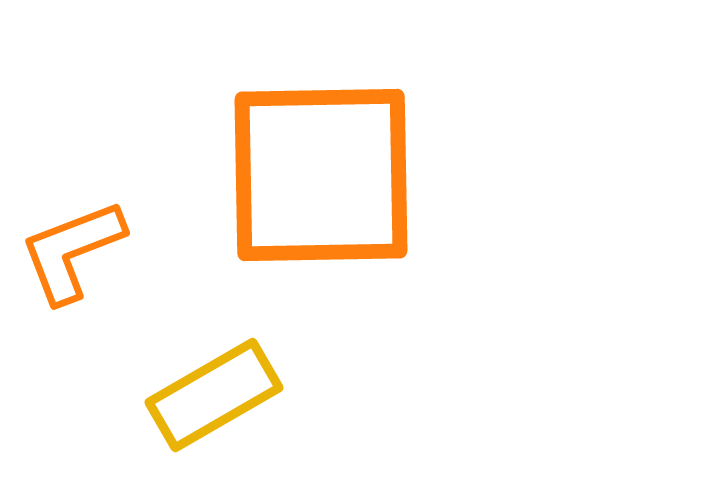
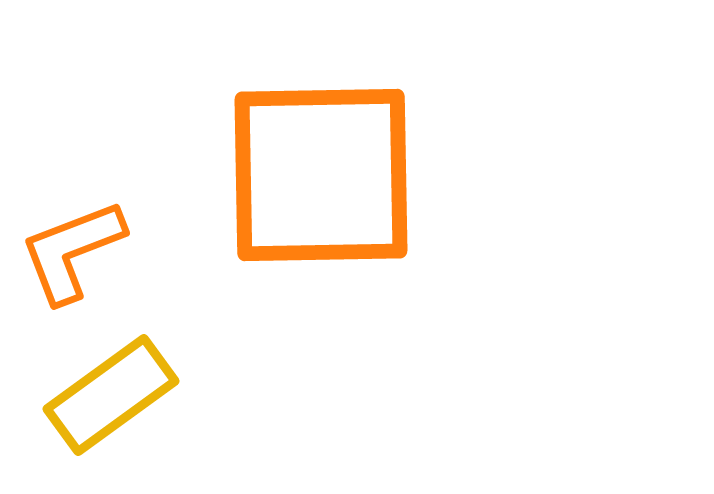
yellow rectangle: moved 103 px left; rotated 6 degrees counterclockwise
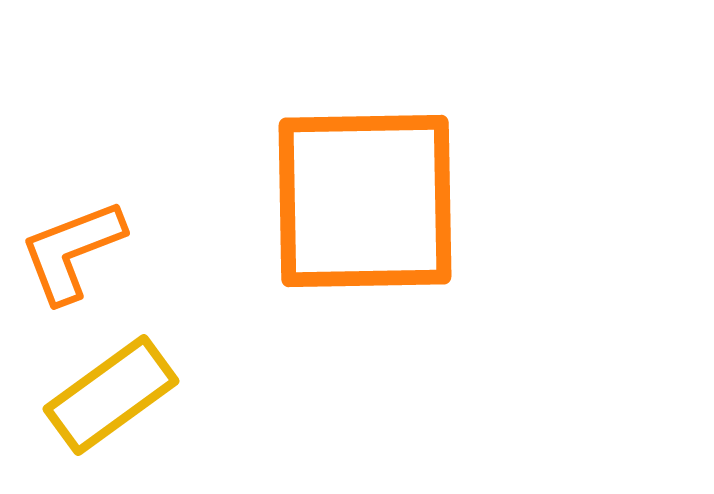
orange square: moved 44 px right, 26 px down
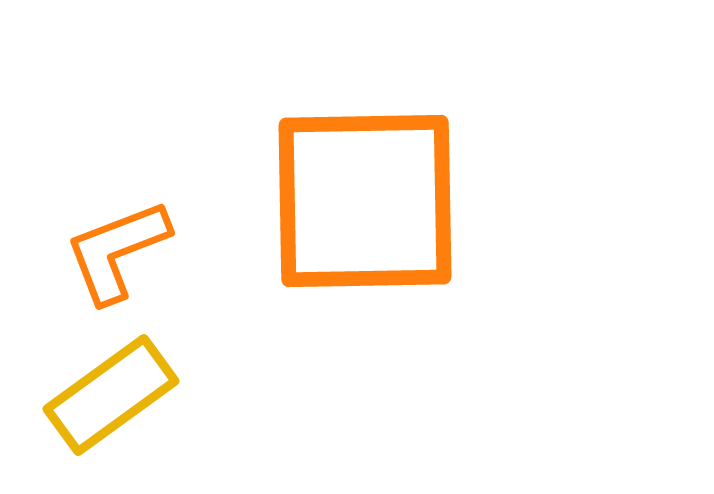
orange L-shape: moved 45 px right
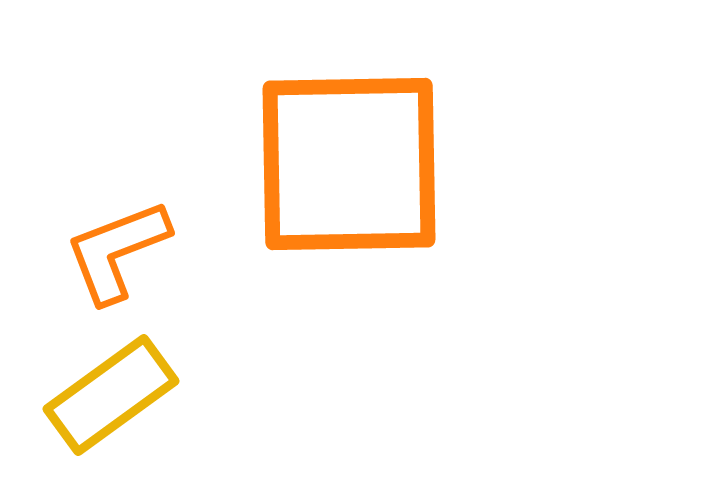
orange square: moved 16 px left, 37 px up
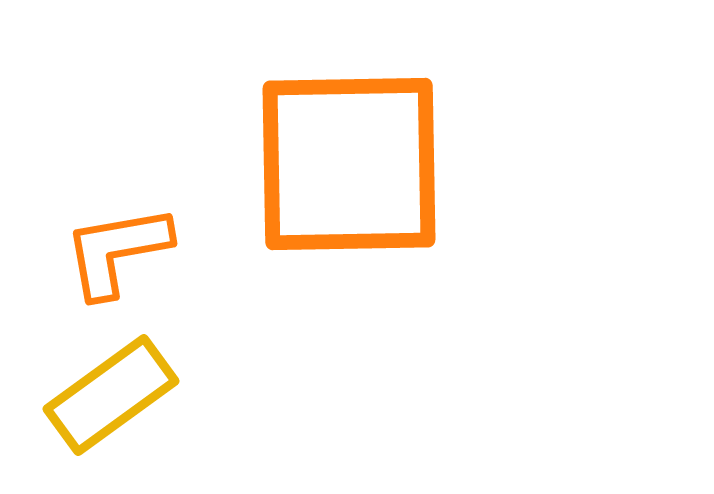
orange L-shape: rotated 11 degrees clockwise
